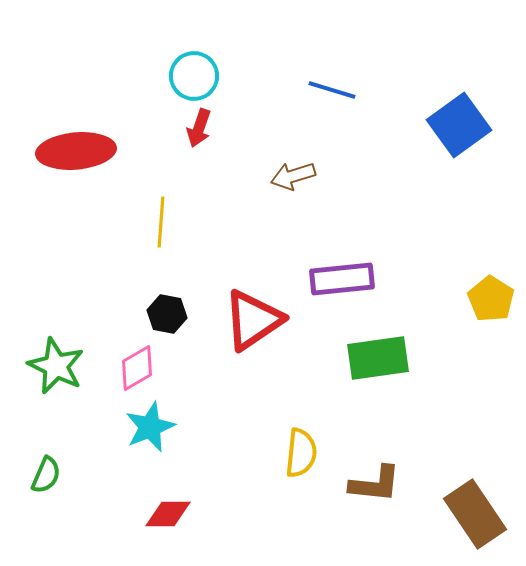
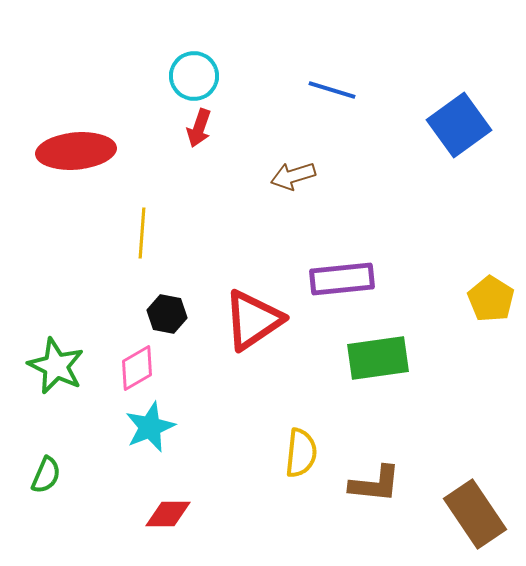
yellow line: moved 19 px left, 11 px down
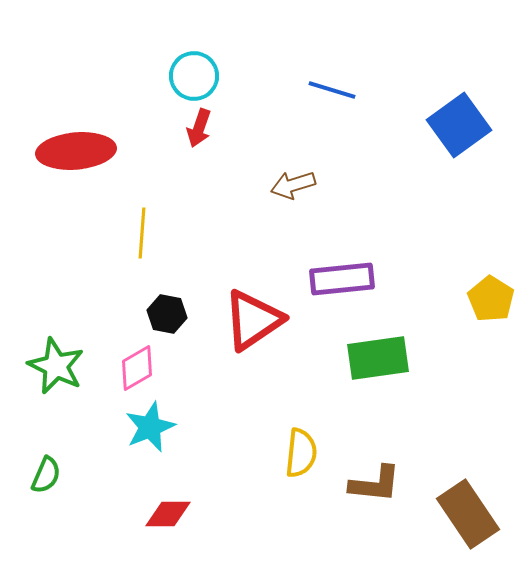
brown arrow: moved 9 px down
brown rectangle: moved 7 px left
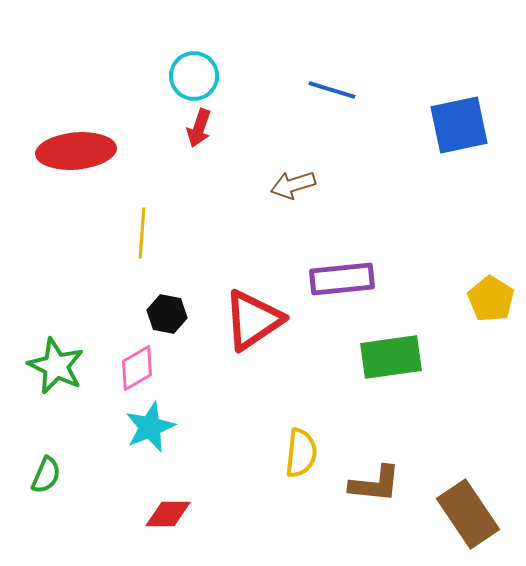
blue square: rotated 24 degrees clockwise
green rectangle: moved 13 px right, 1 px up
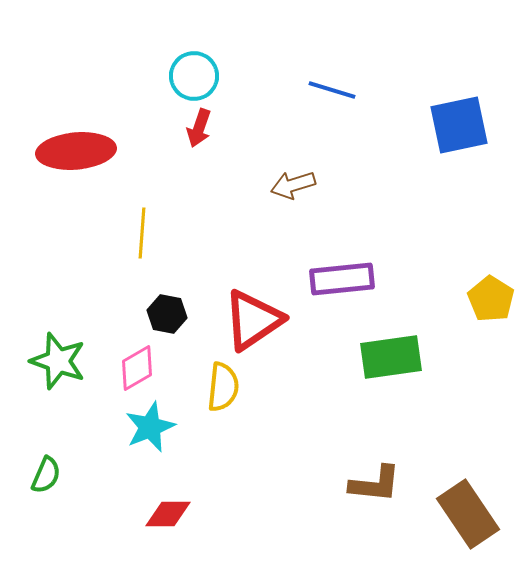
green star: moved 2 px right, 5 px up; rotated 6 degrees counterclockwise
yellow semicircle: moved 78 px left, 66 px up
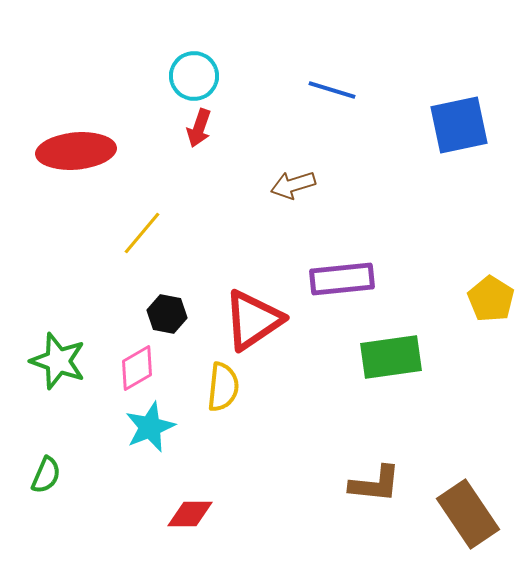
yellow line: rotated 36 degrees clockwise
red diamond: moved 22 px right
